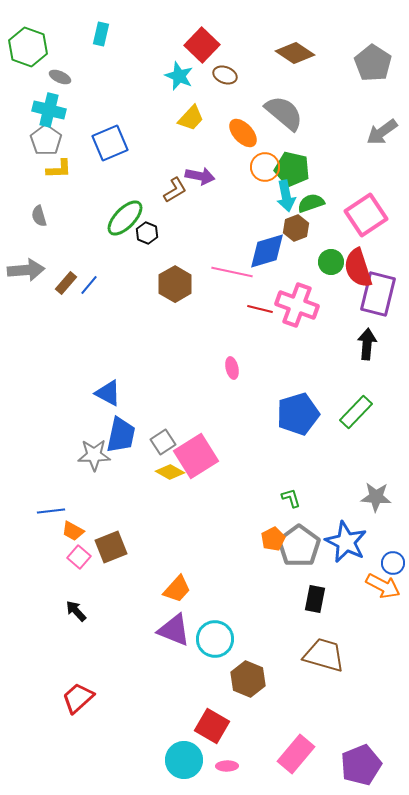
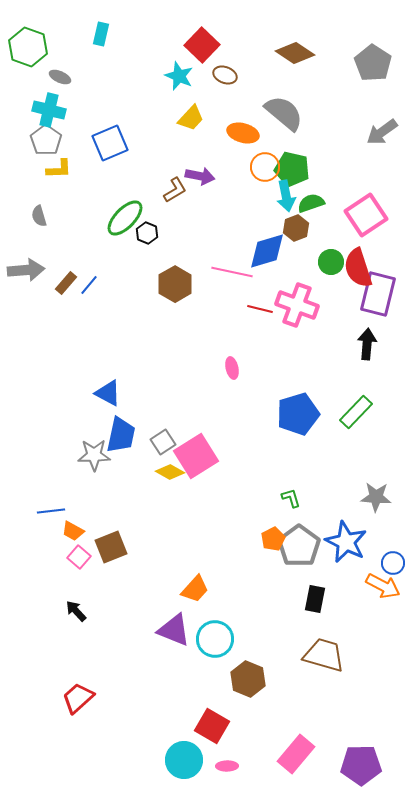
orange ellipse at (243, 133): rotated 32 degrees counterclockwise
orange trapezoid at (177, 589): moved 18 px right
purple pentagon at (361, 765): rotated 21 degrees clockwise
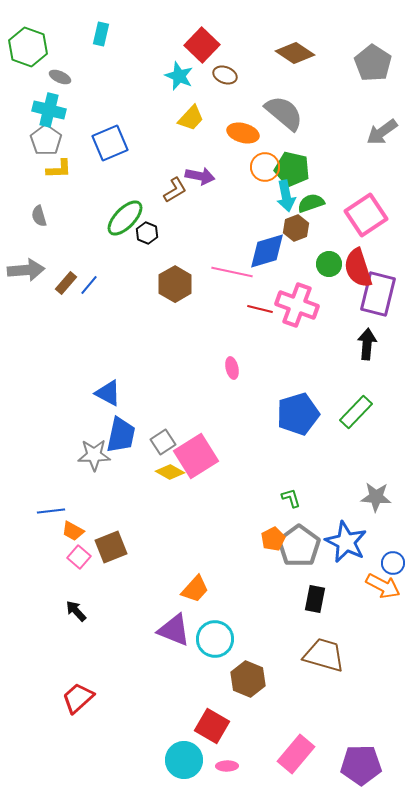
green circle at (331, 262): moved 2 px left, 2 px down
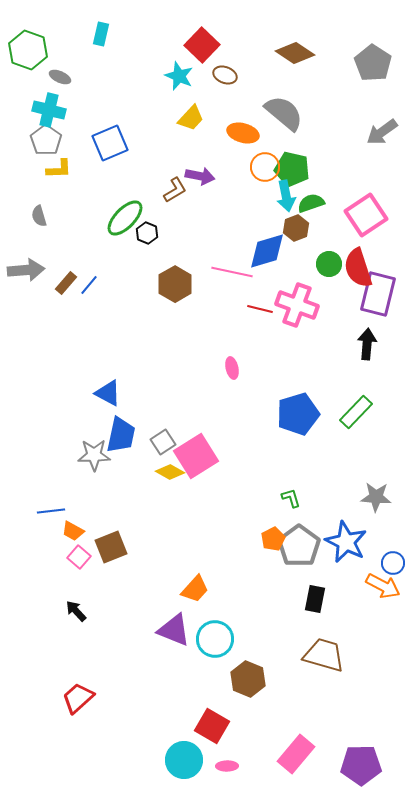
green hexagon at (28, 47): moved 3 px down
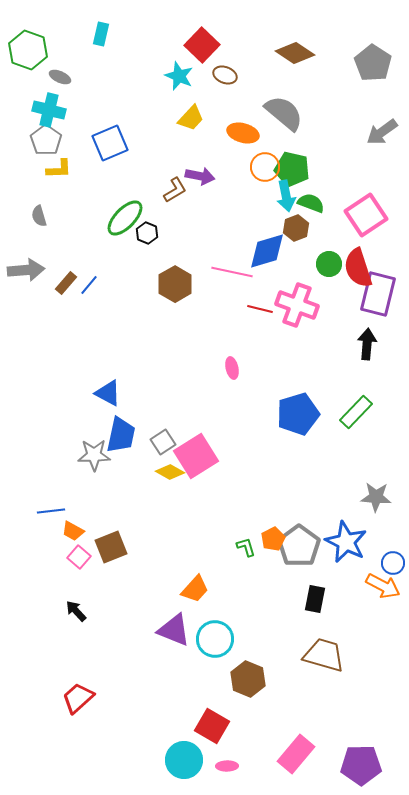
green semicircle at (311, 203): rotated 40 degrees clockwise
green L-shape at (291, 498): moved 45 px left, 49 px down
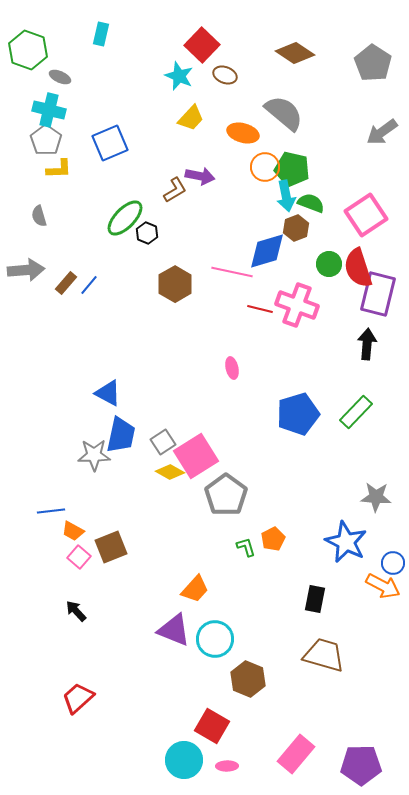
gray pentagon at (299, 546): moved 73 px left, 51 px up
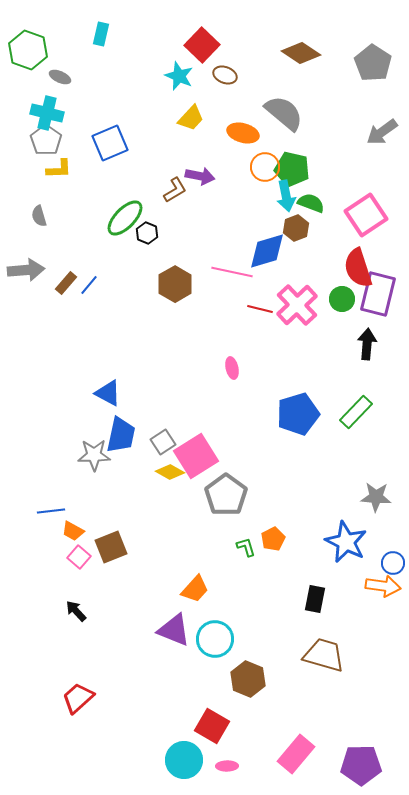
brown diamond at (295, 53): moved 6 px right
cyan cross at (49, 110): moved 2 px left, 3 px down
green circle at (329, 264): moved 13 px right, 35 px down
pink cross at (297, 305): rotated 27 degrees clockwise
orange arrow at (383, 586): rotated 20 degrees counterclockwise
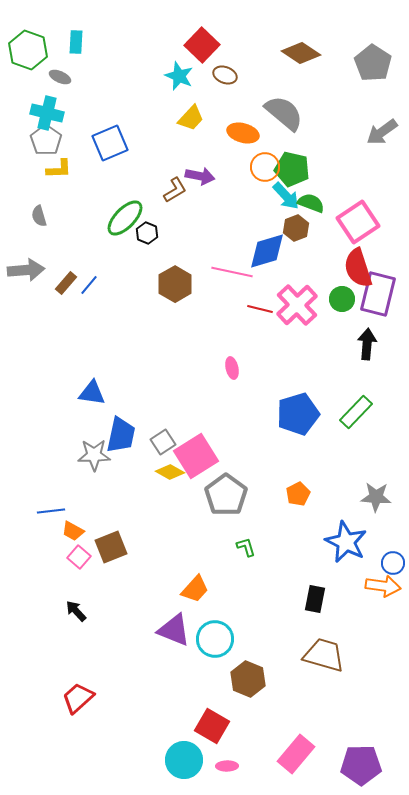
cyan rectangle at (101, 34): moved 25 px left, 8 px down; rotated 10 degrees counterclockwise
cyan arrow at (286, 196): rotated 32 degrees counterclockwise
pink square at (366, 215): moved 8 px left, 7 px down
blue triangle at (108, 393): moved 16 px left; rotated 20 degrees counterclockwise
orange pentagon at (273, 539): moved 25 px right, 45 px up
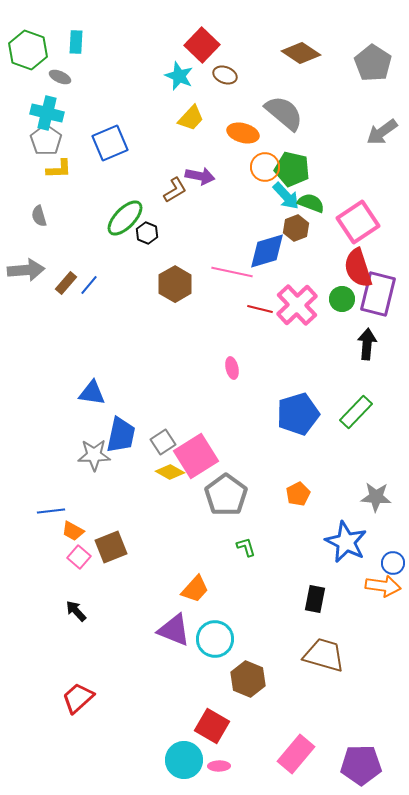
pink ellipse at (227, 766): moved 8 px left
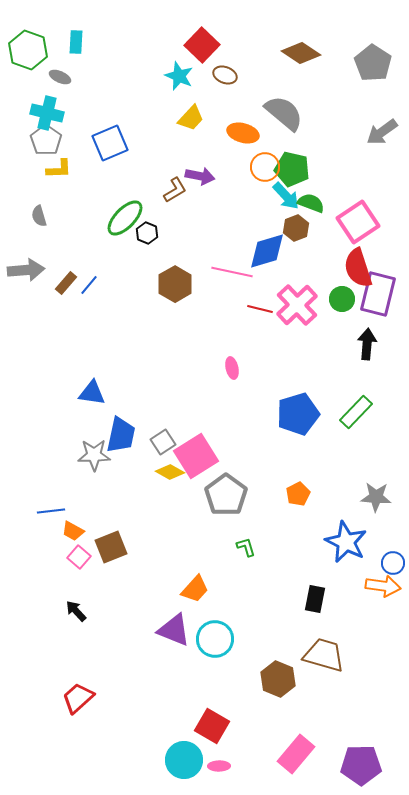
brown hexagon at (248, 679): moved 30 px right
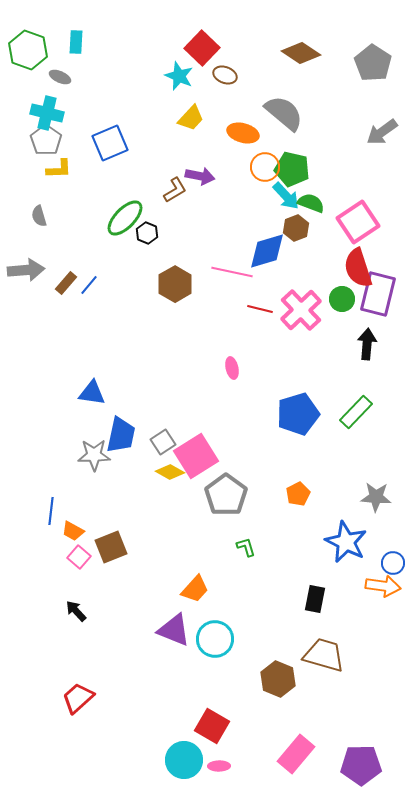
red square at (202, 45): moved 3 px down
pink cross at (297, 305): moved 4 px right, 5 px down
blue line at (51, 511): rotated 76 degrees counterclockwise
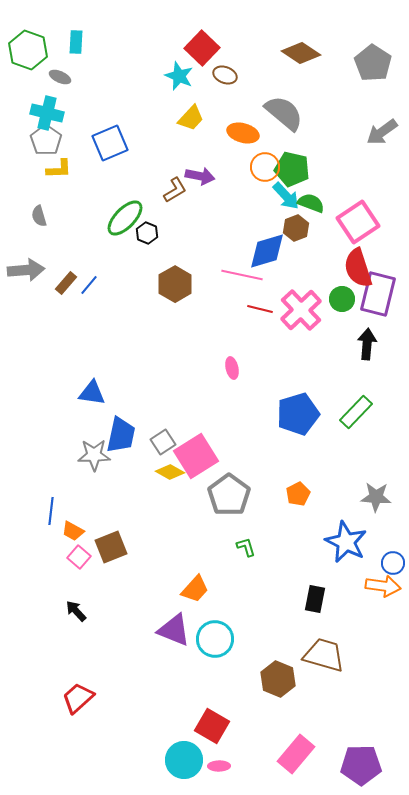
pink line at (232, 272): moved 10 px right, 3 px down
gray pentagon at (226, 495): moved 3 px right
